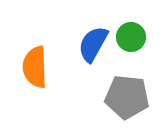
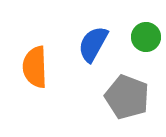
green circle: moved 15 px right
gray pentagon: rotated 15 degrees clockwise
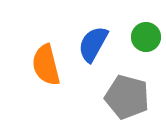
orange semicircle: moved 11 px right, 2 px up; rotated 12 degrees counterclockwise
gray pentagon: rotated 6 degrees counterclockwise
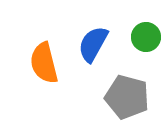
orange semicircle: moved 2 px left, 2 px up
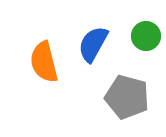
green circle: moved 1 px up
orange semicircle: moved 1 px up
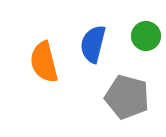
blue semicircle: rotated 15 degrees counterclockwise
